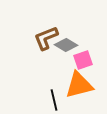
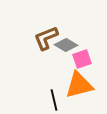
pink square: moved 1 px left, 1 px up
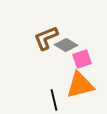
orange triangle: moved 1 px right
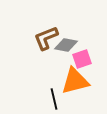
gray diamond: rotated 20 degrees counterclockwise
orange triangle: moved 5 px left, 4 px up
black line: moved 1 px up
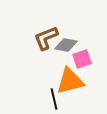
orange triangle: moved 5 px left
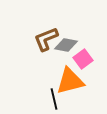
brown L-shape: moved 1 px down
pink square: moved 1 px right; rotated 18 degrees counterclockwise
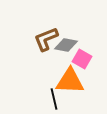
pink square: moved 1 px left; rotated 24 degrees counterclockwise
orange triangle: rotated 16 degrees clockwise
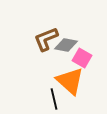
pink square: moved 1 px up
orange triangle: rotated 40 degrees clockwise
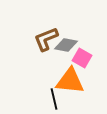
orange triangle: rotated 36 degrees counterclockwise
